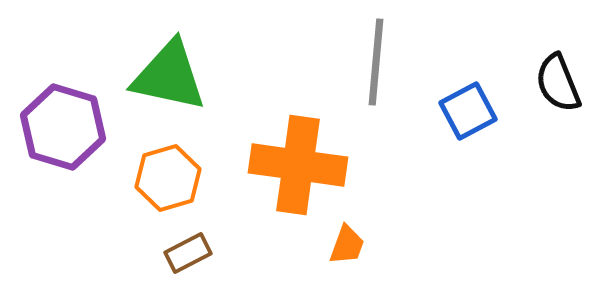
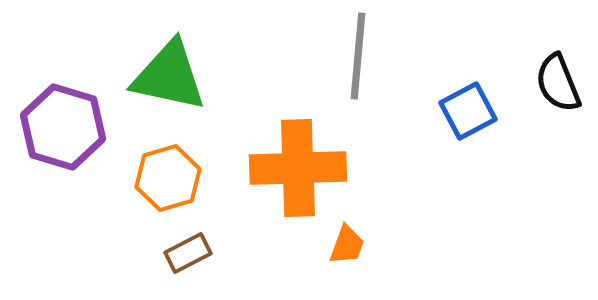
gray line: moved 18 px left, 6 px up
orange cross: moved 3 px down; rotated 10 degrees counterclockwise
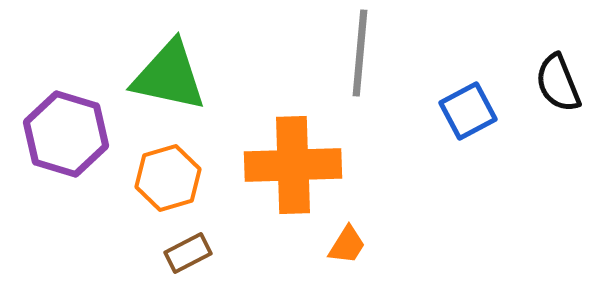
gray line: moved 2 px right, 3 px up
purple hexagon: moved 3 px right, 7 px down
orange cross: moved 5 px left, 3 px up
orange trapezoid: rotated 12 degrees clockwise
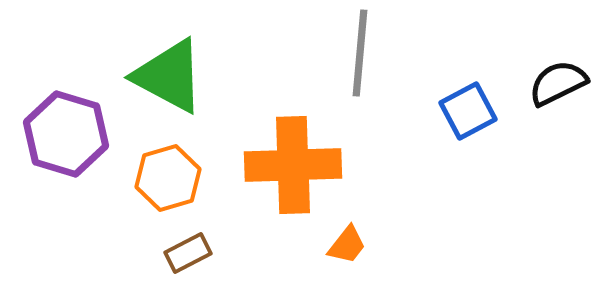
green triangle: rotated 16 degrees clockwise
black semicircle: rotated 86 degrees clockwise
orange trapezoid: rotated 6 degrees clockwise
